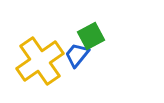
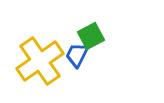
blue trapezoid: rotated 12 degrees counterclockwise
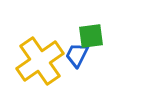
green square: rotated 20 degrees clockwise
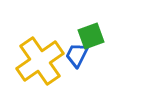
green square: rotated 12 degrees counterclockwise
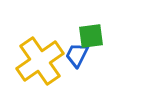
green square: rotated 12 degrees clockwise
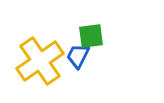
blue trapezoid: moved 1 px right, 1 px down
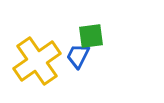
yellow cross: moved 3 px left
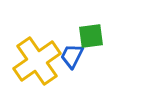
blue trapezoid: moved 6 px left
